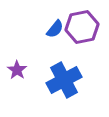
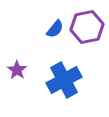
purple hexagon: moved 5 px right
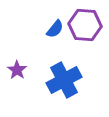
purple hexagon: moved 2 px left, 2 px up; rotated 16 degrees clockwise
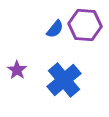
blue cross: rotated 12 degrees counterclockwise
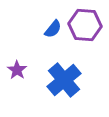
blue semicircle: moved 2 px left
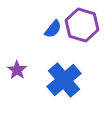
purple hexagon: moved 3 px left; rotated 12 degrees clockwise
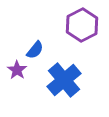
purple hexagon: rotated 16 degrees clockwise
blue semicircle: moved 18 px left, 21 px down
